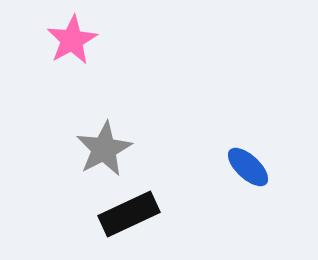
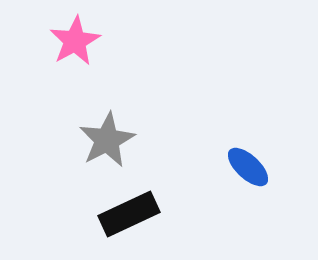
pink star: moved 3 px right, 1 px down
gray star: moved 3 px right, 9 px up
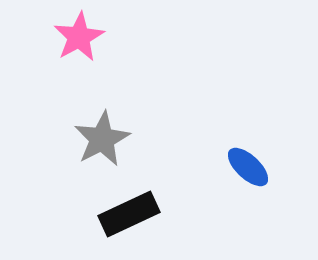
pink star: moved 4 px right, 4 px up
gray star: moved 5 px left, 1 px up
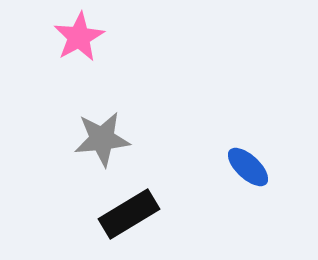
gray star: rotated 22 degrees clockwise
black rectangle: rotated 6 degrees counterclockwise
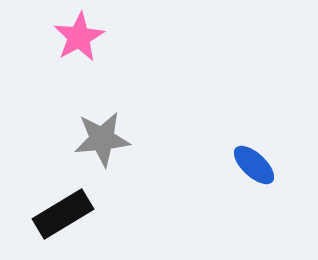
blue ellipse: moved 6 px right, 2 px up
black rectangle: moved 66 px left
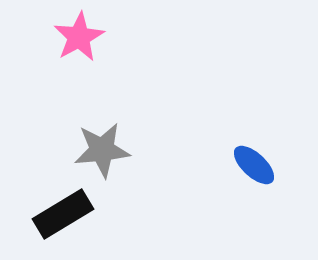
gray star: moved 11 px down
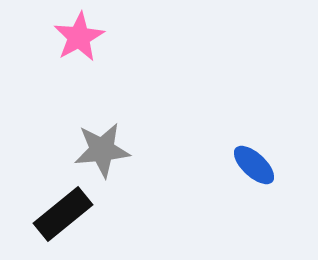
black rectangle: rotated 8 degrees counterclockwise
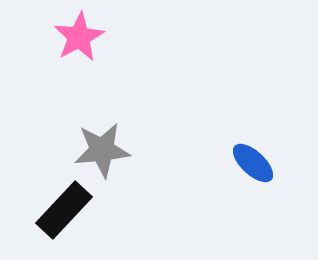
blue ellipse: moved 1 px left, 2 px up
black rectangle: moved 1 px right, 4 px up; rotated 8 degrees counterclockwise
